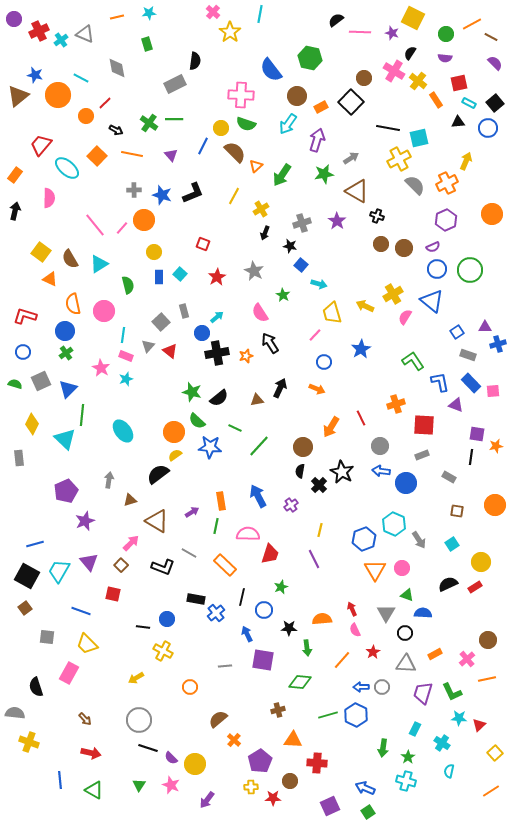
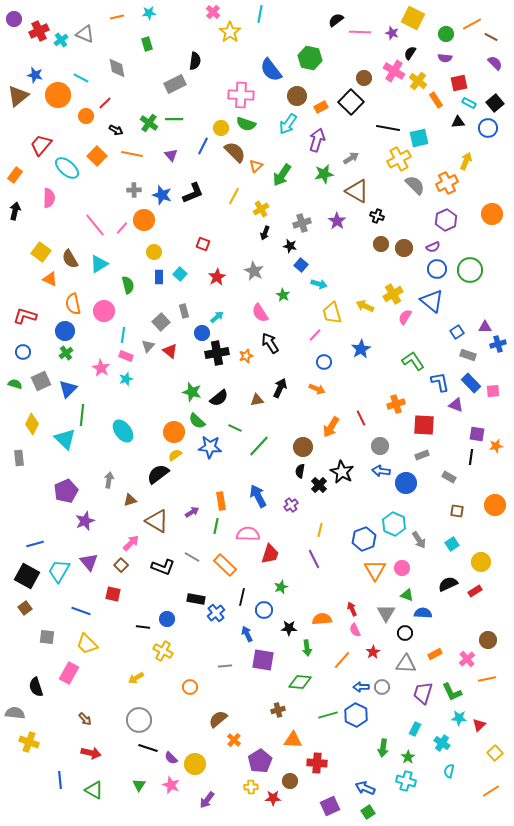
gray line at (189, 553): moved 3 px right, 4 px down
red rectangle at (475, 587): moved 4 px down
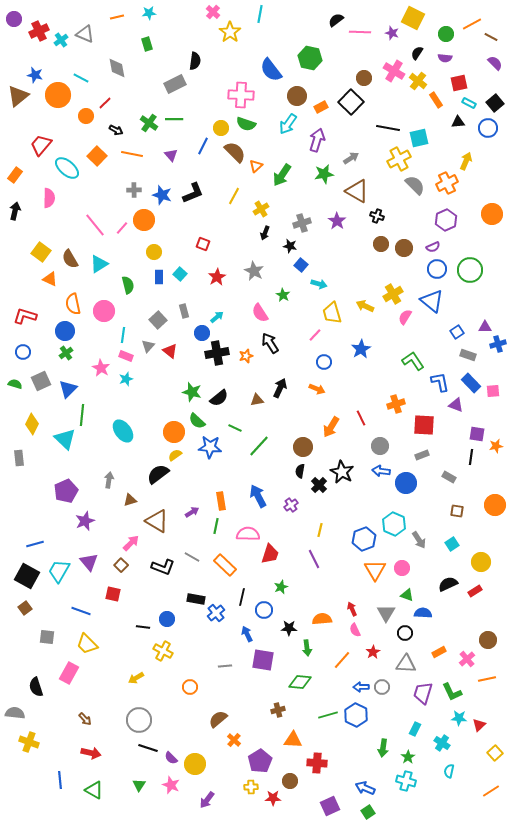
black semicircle at (410, 53): moved 7 px right
gray square at (161, 322): moved 3 px left, 2 px up
orange rectangle at (435, 654): moved 4 px right, 2 px up
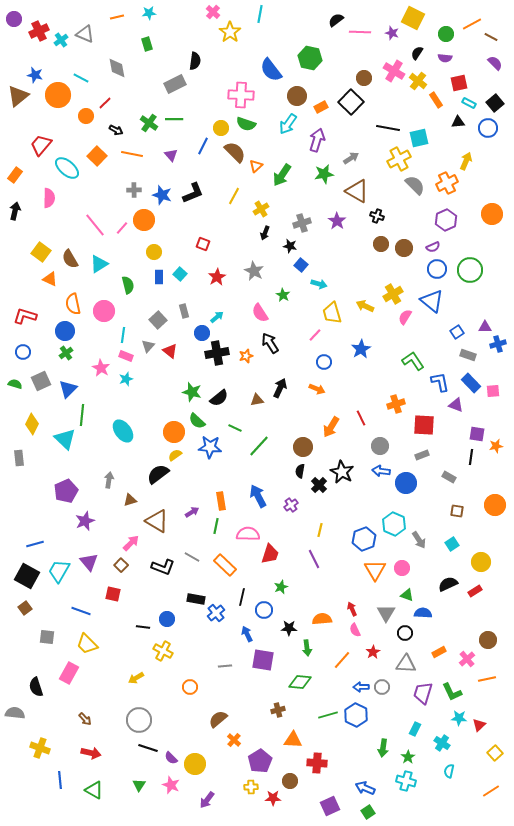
yellow cross at (29, 742): moved 11 px right, 6 px down
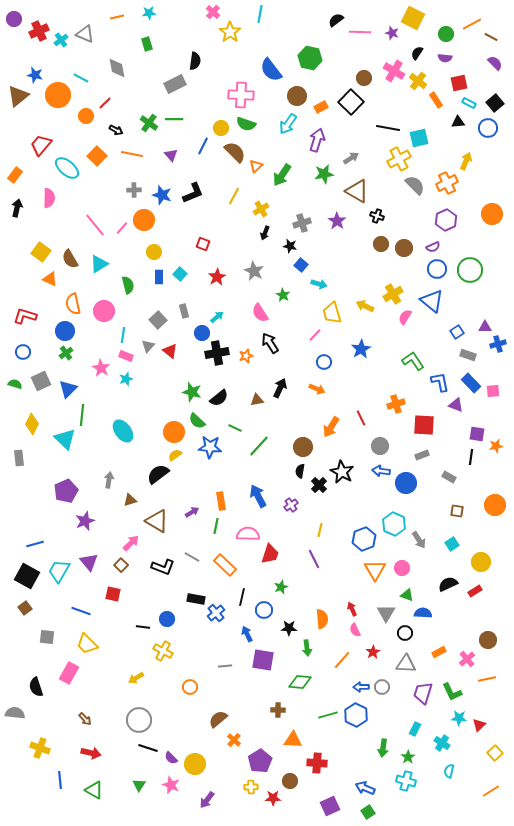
black arrow at (15, 211): moved 2 px right, 3 px up
orange semicircle at (322, 619): rotated 90 degrees clockwise
brown cross at (278, 710): rotated 16 degrees clockwise
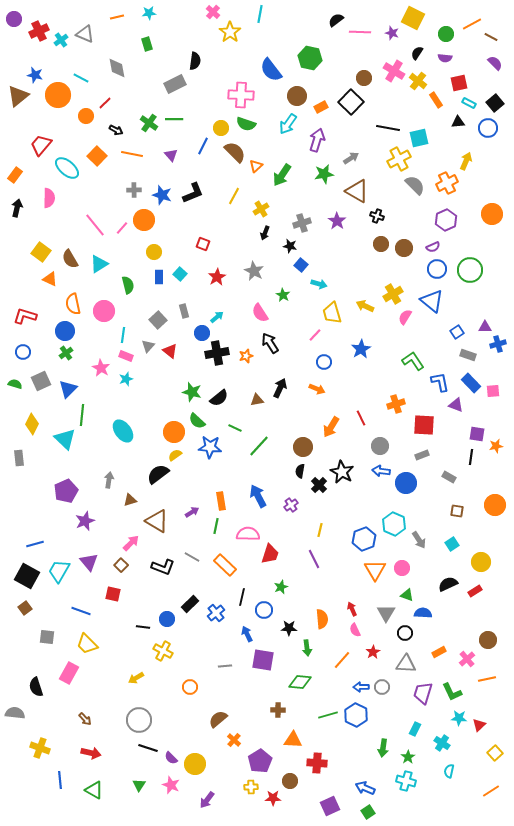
black rectangle at (196, 599): moved 6 px left, 5 px down; rotated 54 degrees counterclockwise
